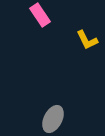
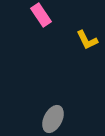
pink rectangle: moved 1 px right
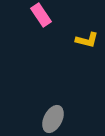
yellow L-shape: rotated 50 degrees counterclockwise
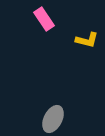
pink rectangle: moved 3 px right, 4 px down
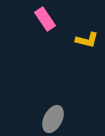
pink rectangle: moved 1 px right
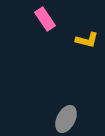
gray ellipse: moved 13 px right
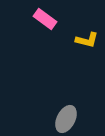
pink rectangle: rotated 20 degrees counterclockwise
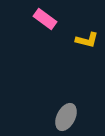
gray ellipse: moved 2 px up
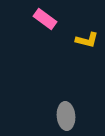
gray ellipse: moved 1 px up; rotated 32 degrees counterclockwise
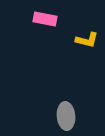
pink rectangle: rotated 25 degrees counterclockwise
